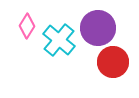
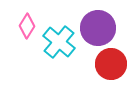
cyan cross: moved 2 px down
red circle: moved 2 px left, 2 px down
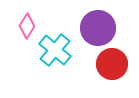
cyan cross: moved 4 px left, 8 px down
red circle: moved 1 px right
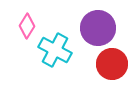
cyan cross: rotated 12 degrees counterclockwise
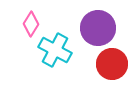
pink diamond: moved 4 px right, 2 px up
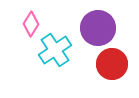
cyan cross: rotated 28 degrees clockwise
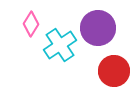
cyan cross: moved 5 px right, 5 px up
red circle: moved 2 px right, 7 px down
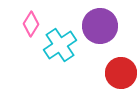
purple circle: moved 2 px right, 2 px up
red circle: moved 7 px right, 2 px down
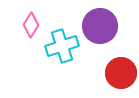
pink diamond: moved 1 px down
cyan cross: moved 2 px right, 1 px down; rotated 16 degrees clockwise
